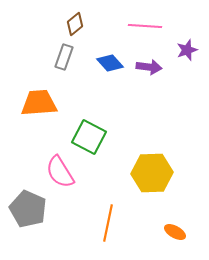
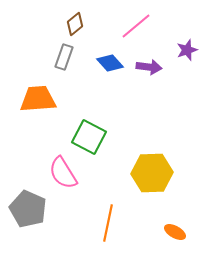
pink line: moved 9 px left; rotated 44 degrees counterclockwise
orange trapezoid: moved 1 px left, 4 px up
pink semicircle: moved 3 px right, 1 px down
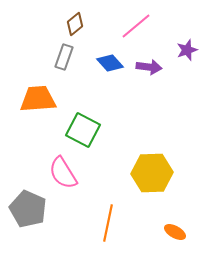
green square: moved 6 px left, 7 px up
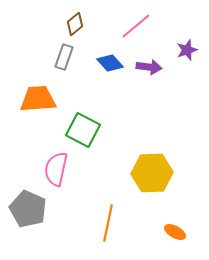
pink semicircle: moved 7 px left, 4 px up; rotated 44 degrees clockwise
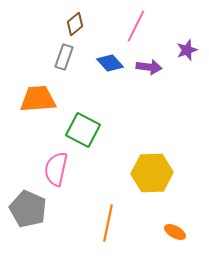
pink line: rotated 24 degrees counterclockwise
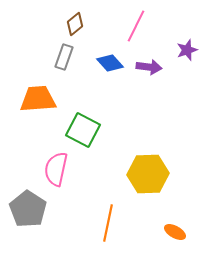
yellow hexagon: moved 4 px left, 1 px down
gray pentagon: rotated 9 degrees clockwise
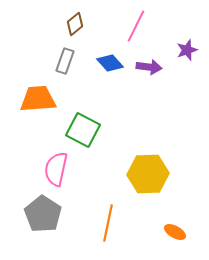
gray rectangle: moved 1 px right, 4 px down
gray pentagon: moved 15 px right, 5 px down
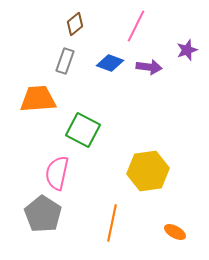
blue diamond: rotated 28 degrees counterclockwise
pink semicircle: moved 1 px right, 4 px down
yellow hexagon: moved 3 px up; rotated 6 degrees counterclockwise
orange line: moved 4 px right
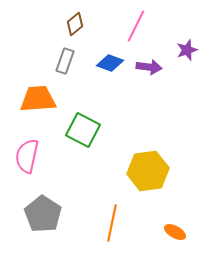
pink semicircle: moved 30 px left, 17 px up
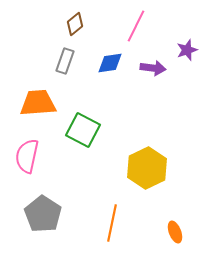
blue diamond: rotated 28 degrees counterclockwise
purple arrow: moved 4 px right, 1 px down
orange trapezoid: moved 4 px down
yellow hexagon: moved 1 px left, 3 px up; rotated 18 degrees counterclockwise
orange ellipse: rotated 40 degrees clockwise
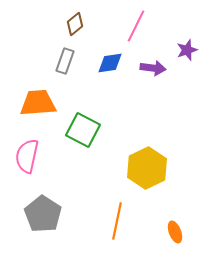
orange line: moved 5 px right, 2 px up
